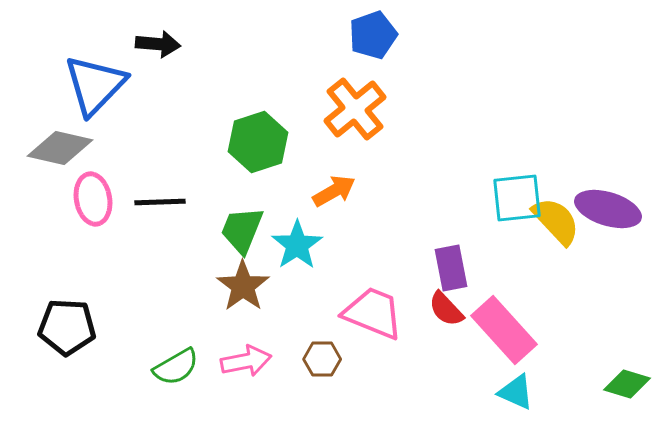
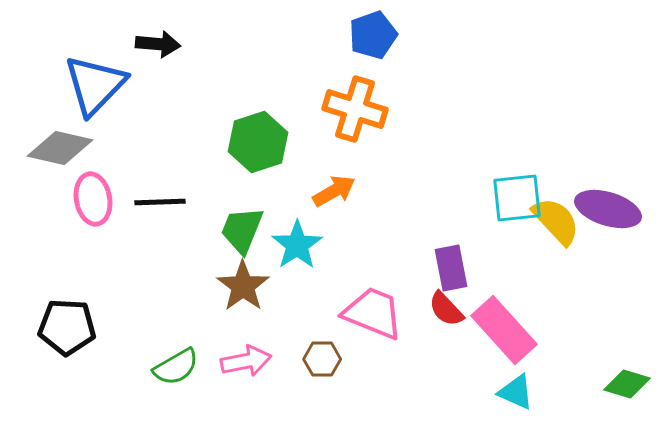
orange cross: rotated 34 degrees counterclockwise
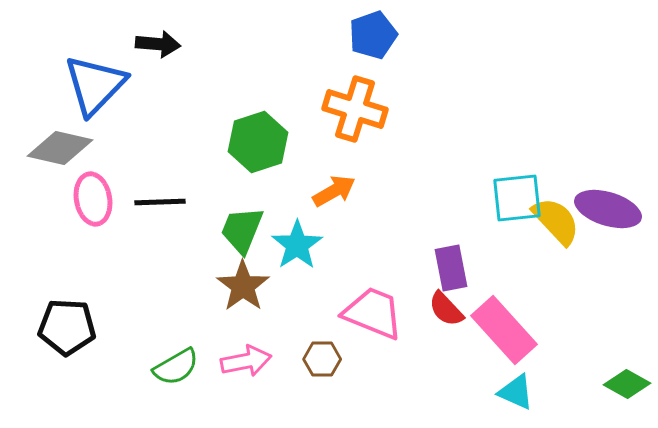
green diamond: rotated 12 degrees clockwise
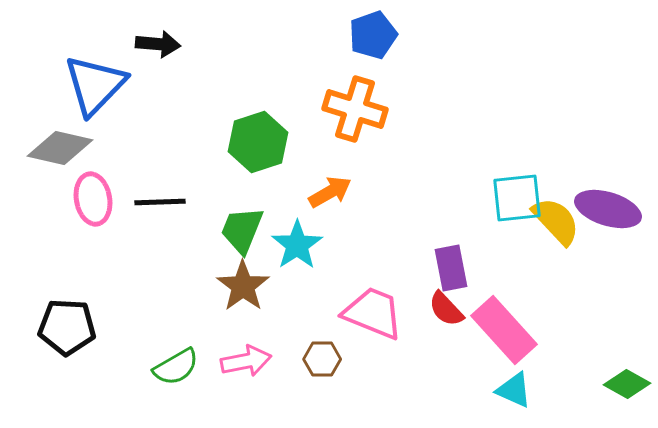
orange arrow: moved 4 px left, 1 px down
cyan triangle: moved 2 px left, 2 px up
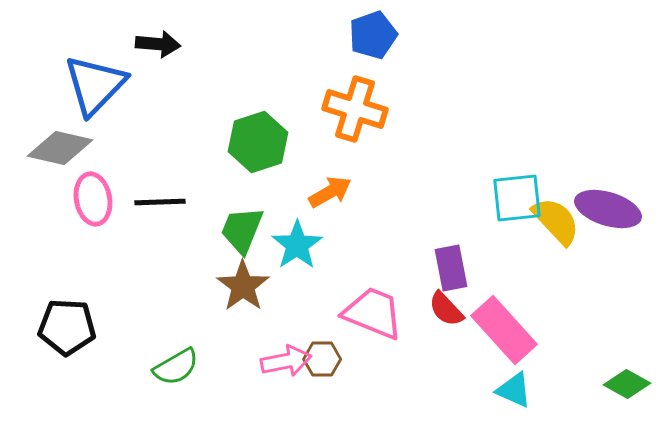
pink arrow: moved 40 px right
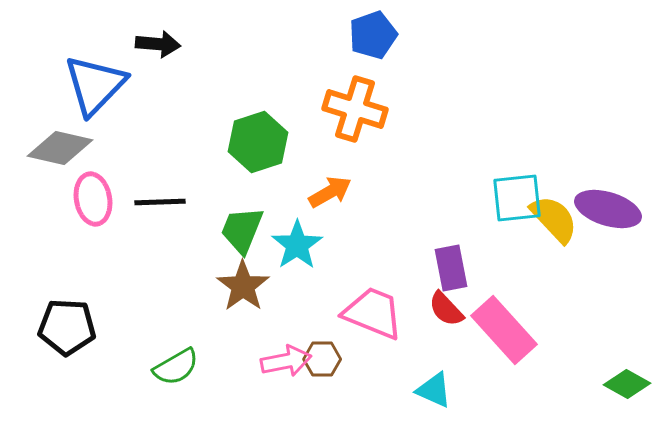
yellow semicircle: moved 2 px left, 2 px up
cyan triangle: moved 80 px left
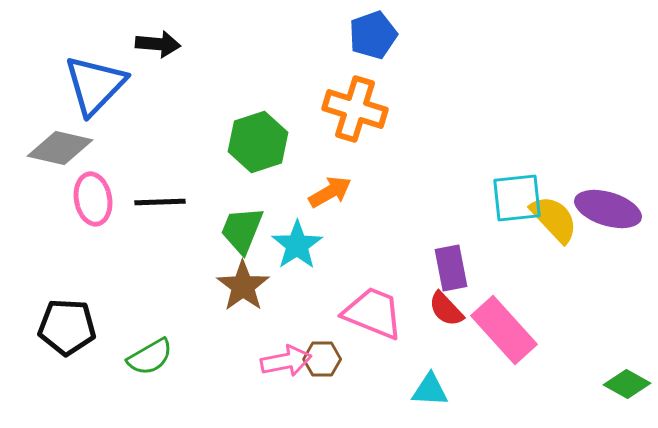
green semicircle: moved 26 px left, 10 px up
cyan triangle: moved 4 px left; rotated 21 degrees counterclockwise
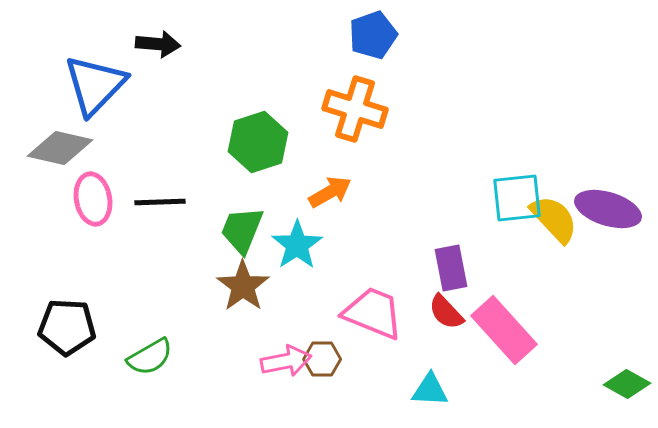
red semicircle: moved 3 px down
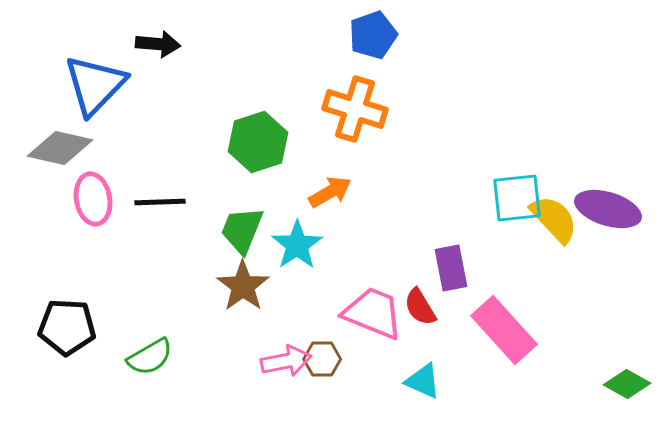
red semicircle: moved 26 px left, 5 px up; rotated 12 degrees clockwise
cyan triangle: moved 7 px left, 9 px up; rotated 21 degrees clockwise
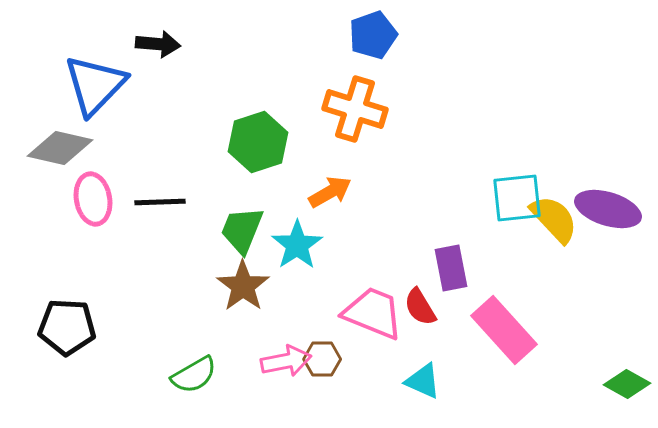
green semicircle: moved 44 px right, 18 px down
